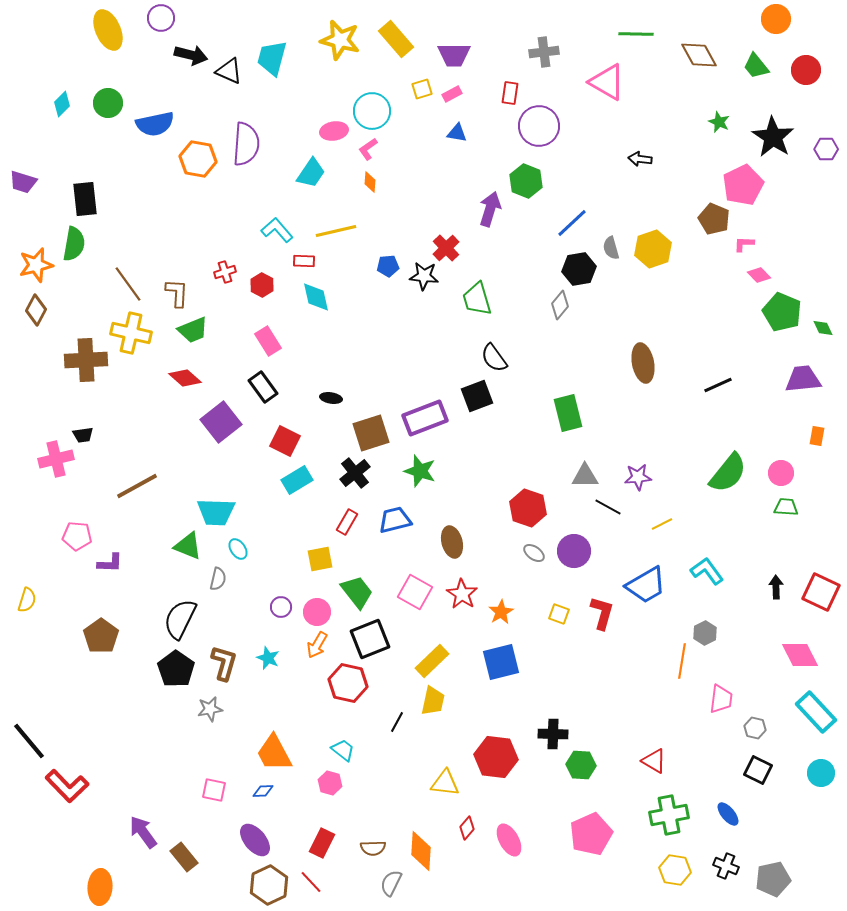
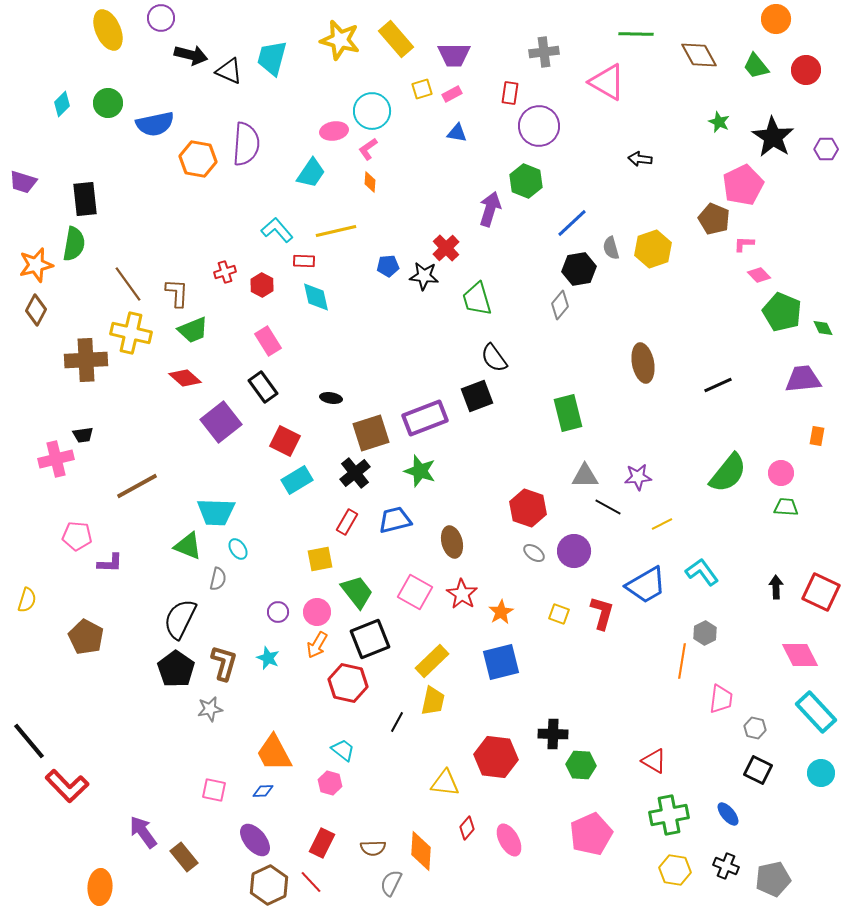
cyan L-shape at (707, 571): moved 5 px left, 1 px down
purple circle at (281, 607): moved 3 px left, 5 px down
brown pentagon at (101, 636): moved 15 px left, 1 px down; rotated 8 degrees counterclockwise
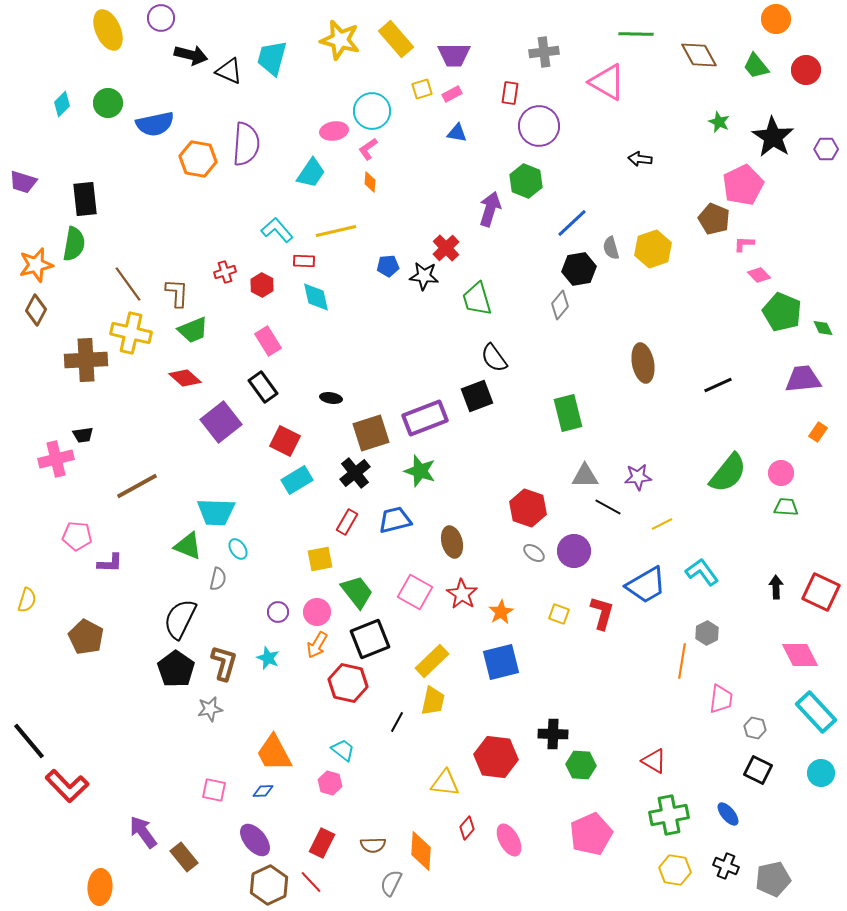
orange rectangle at (817, 436): moved 1 px right, 4 px up; rotated 24 degrees clockwise
gray hexagon at (705, 633): moved 2 px right
brown semicircle at (373, 848): moved 3 px up
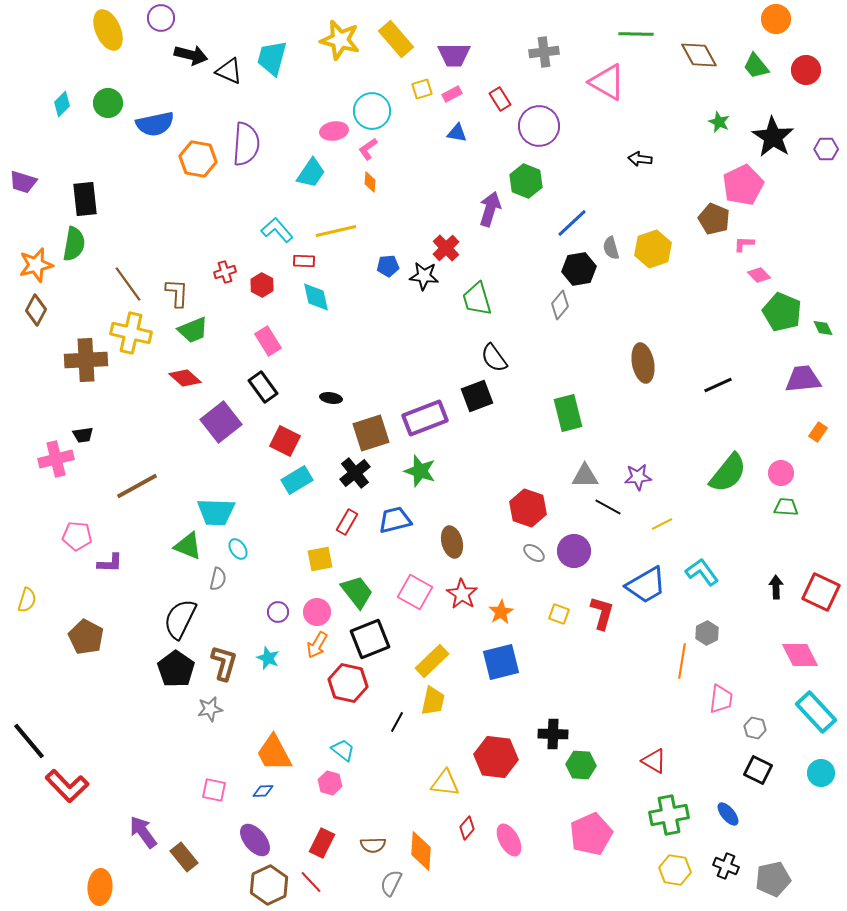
red rectangle at (510, 93): moved 10 px left, 6 px down; rotated 40 degrees counterclockwise
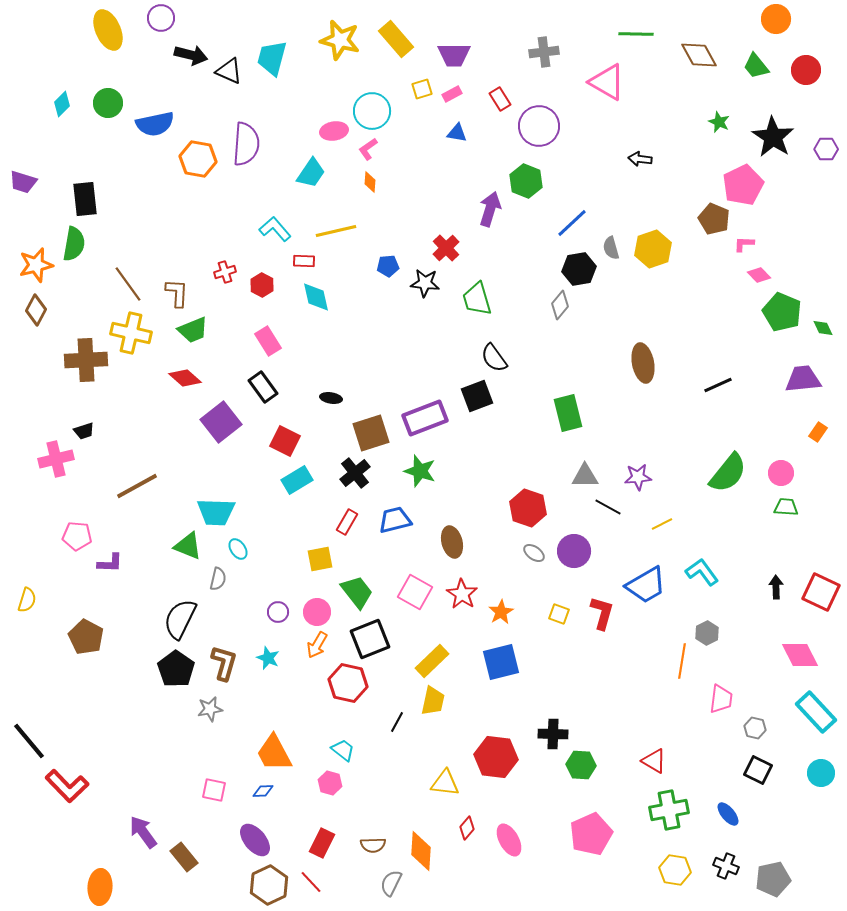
cyan L-shape at (277, 230): moved 2 px left, 1 px up
black star at (424, 276): moved 1 px right, 7 px down
black trapezoid at (83, 435): moved 1 px right, 4 px up; rotated 10 degrees counterclockwise
green cross at (669, 815): moved 5 px up
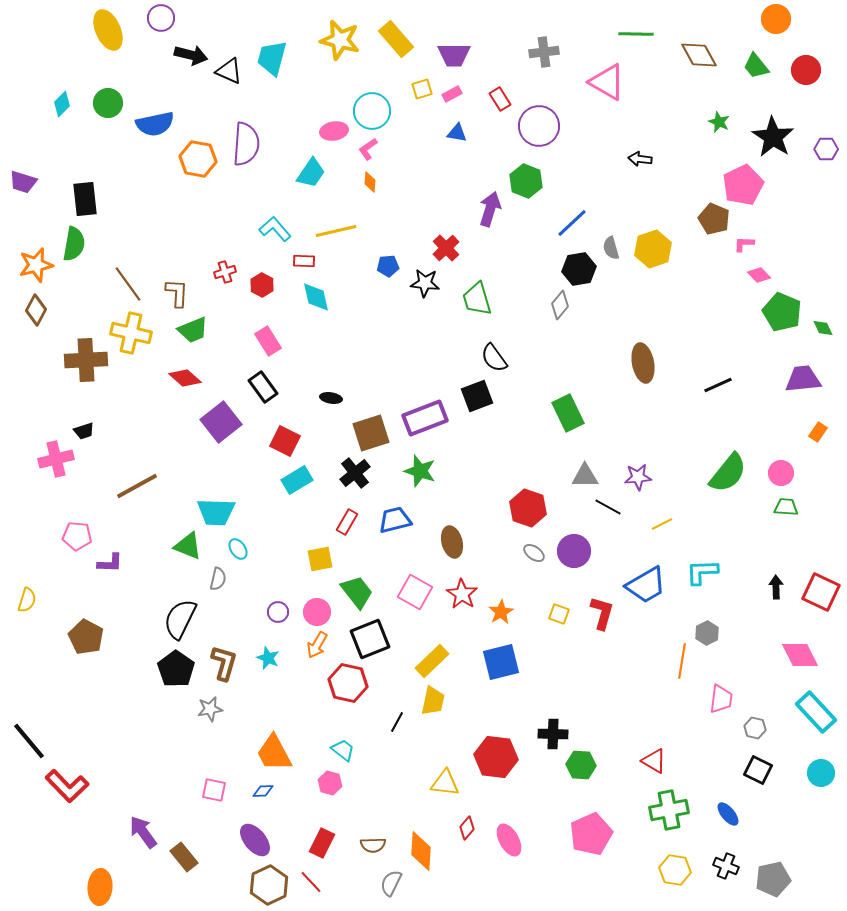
green rectangle at (568, 413): rotated 12 degrees counterclockwise
cyan L-shape at (702, 572): rotated 56 degrees counterclockwise
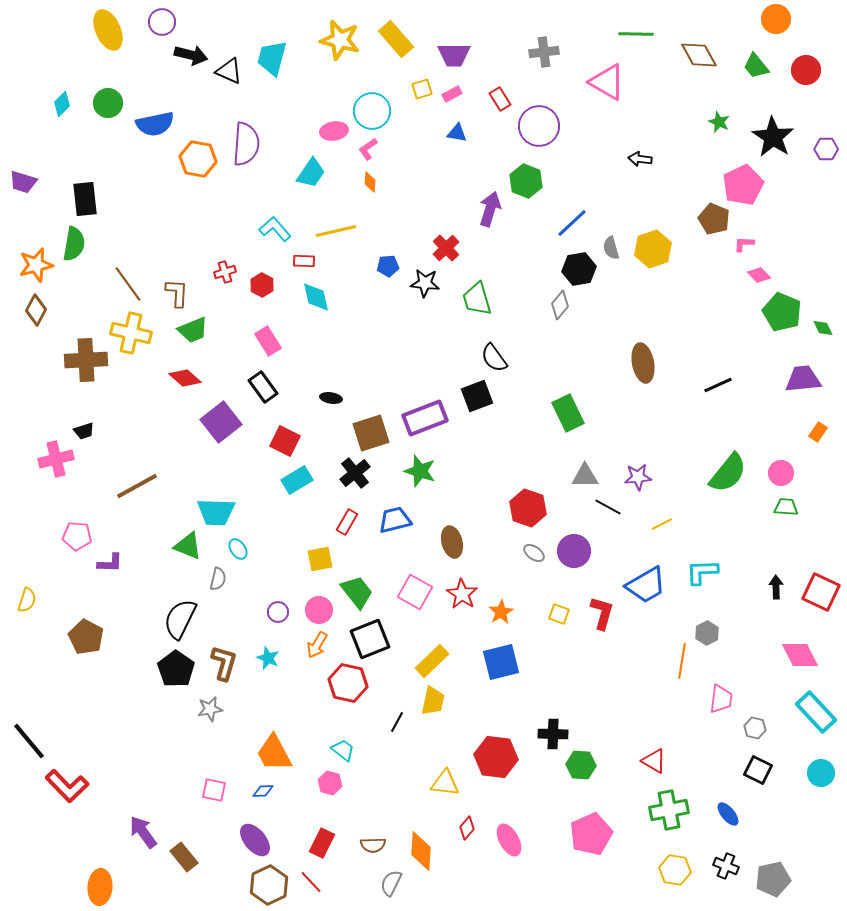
purple circle at (161, 18): moved 1 px right, 4 px down
pink circle at (317, 612): moved 2 px right, 2 px up
